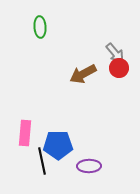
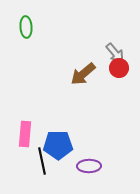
green ellipse: moved 14 px left
brown arrow: rotated 12 degrees counterclockwise
pink rectangle: moved 1 px down
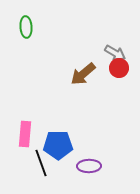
gray arrow: rotated 20 degrees counterclockwise
black line: moved 1 px left, 2 px down; rotated 8 degrees counterclockwise
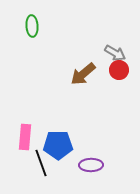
green ellipse: moved 6 px right, 1 px up
red circle: moved 2 px down
pink rectangle: moved 3 px down
purple ellipse: moved 2 px right, 1 px up
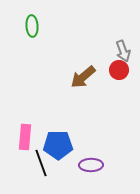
gray arrow: moved 8 px right, 2 px up; rotated 40 degrees clockwise
brown arrow: moved 3 px down
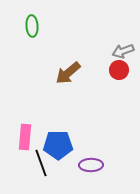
gray arrow: rotated 90 degrees clockwise
brown arrow: moved 15 px left, 4 px up
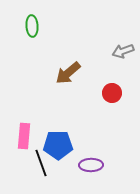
red circle: moved 7 px left, 23 px down
pink rectangle: moved 1 px left, 1 px up
